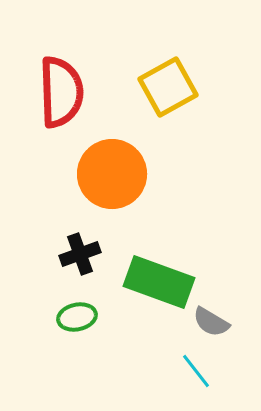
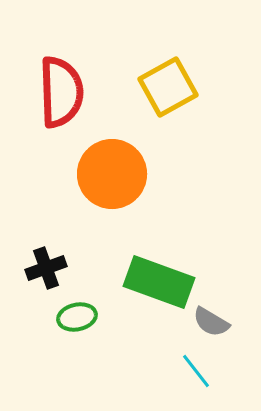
black cross: moved 34 px left, 14 px down
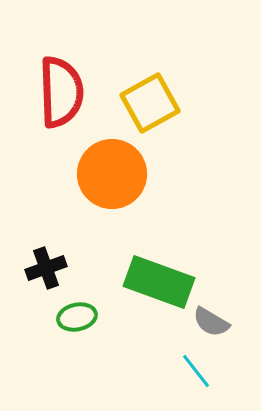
yellow square: moved 18 px left, 16 px down
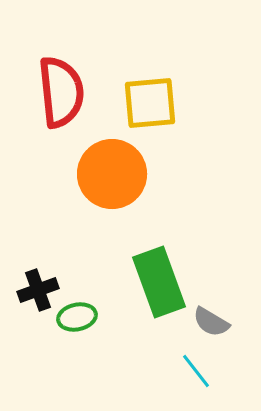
red semicircle: rotated 4 degrees counterclockwise
yellow square: rotated 24 degrees clockwise
black cross: moved 8 px left, 22 px down
green rectangle: rotated 50 degrees clockwise
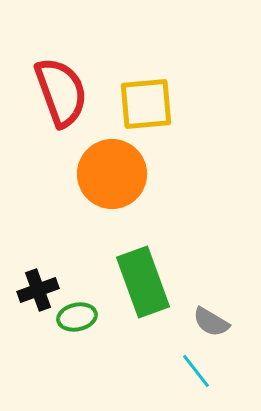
red semicircle: rotated 14 degrees counterclockwise
yellow square: moved 4 px left, 1 px down
green rectangle: moved 16 px left
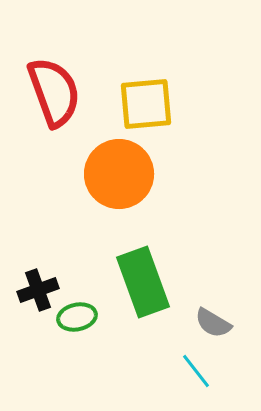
red semicircle: moved 7 px left
orange circle: moved 7 px right
gray semicircle: moved 2 px right, 1 px down
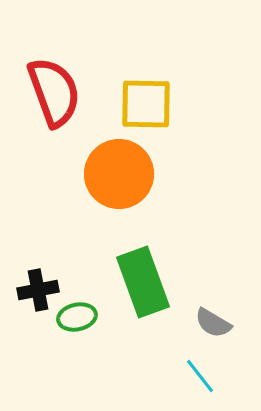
yellow square: rotated 6 degrees clockwise
black cross: rotated 9 degrees clockwise
cyan line: moved 4 px right, 5 px down
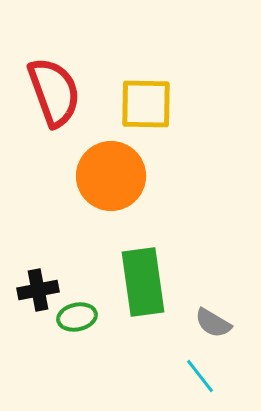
orange circle: moved 8 px left, 2 px down
green rectangle: rotated 12 degrees clockwise
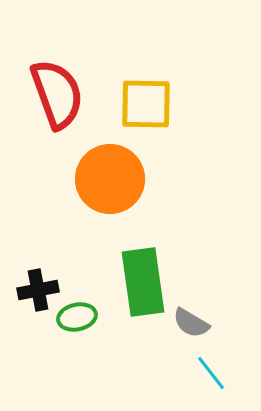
red semicircle: moved 3 px right, 2 px down
orange circle: moved 1 px left, 3 px down
gray semicircle: moved 22 px left
cyan line: moved 11 px right, 3 px up
